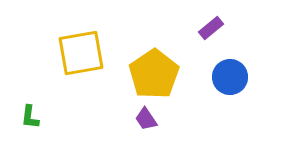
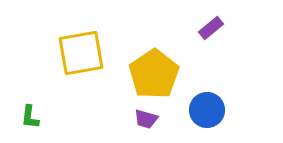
blue circle: moved 23 px left, 33 px down
purple trapezoid: rotated 40 degrees counterclockwise
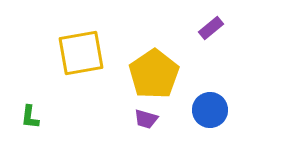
blue circle: moved 3 px right
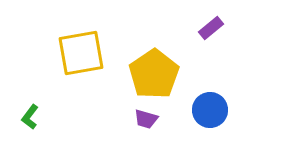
green L-shape: rotated 30 degrees clockwise
